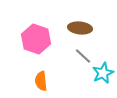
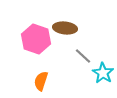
brown ellipse: moved 15 px left
cyan star: rotated 15 degrees counterclockwise
orange semicircle: rotated 24 degrees clockwise
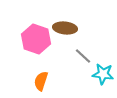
cyan star: moved 1 px down; rotated 25 degrees counterclockwise
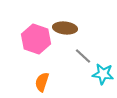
orange semicircle: moved 1 px right, 1 px down
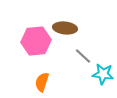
pink hexagon: moved 2 px down; rotated 24 degrees counterclockwise
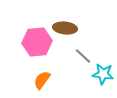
pink hexagon: moved 1 px right, 1 px down
orange semicircle: moved 2 px up; rotated 18 degrees clockwise
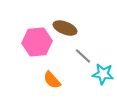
brown ellipse: rotated 15 degrees clockwise
orange semicircle: moved 10 px right; rotated 78 degrees counterclockwise
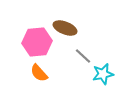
cyan star: rotated 20 degrees counterclockwise
orange semicircle: moved 13 px left, 7 px up
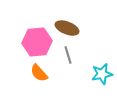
brown ellipse: moved 2 px right
gray line: moved 15 px left, 1 px up; rotated 30 degrees clockwise
cyan star: moved 1 px left
